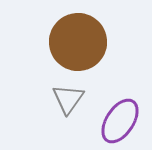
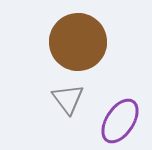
gray triangle: rotated 12 degrees counterclockwise
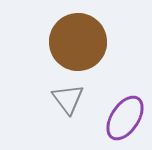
purple ellipse: moved 5 px right, 3 px up
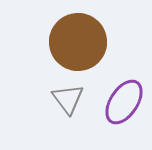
purple ellipse: moved 1 px left, 16 px up
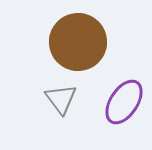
gray triangle: moved 7 px left
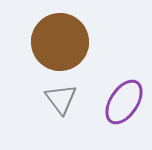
brown circle: moved 18 px left
